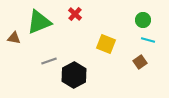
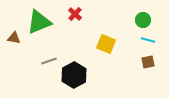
brown square: moved 8 px right; rotated 24 degrees clockwise
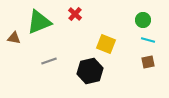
black hexagon: moved 16 px right, 4 px up; rotated 15 degrees clockwise
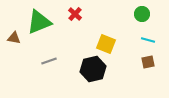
green circle: moved 1 px left, 6 px up
black hexagon: moved 3 px right, 2 px up
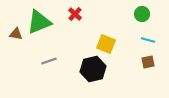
brown triangle: moved 2 px right, 4 px up
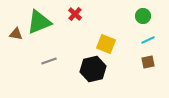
green circle: moved 1 px right, 2 px down
cyan line: rotated 40 degrees counterclockwise
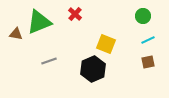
black hexagon: rotated 10 degrees counterclockwise
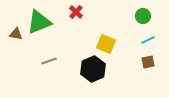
red cross: moved 1 px right, 2 px up
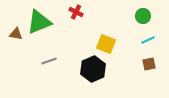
red cross: rotated 16 degrees counterclockwise
brown square: moved 1 px right, 2 px down
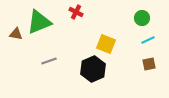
green circle: moved 1 px left, 2 px down
